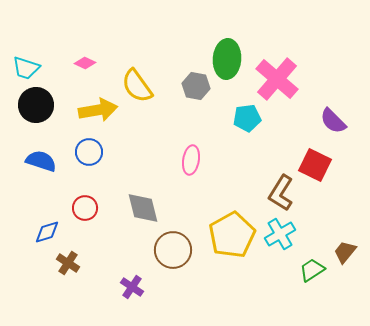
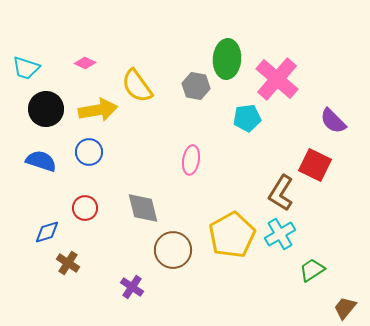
black circle: moved 10 px right, 4 px down
brown trapezoid: moved 56 px down
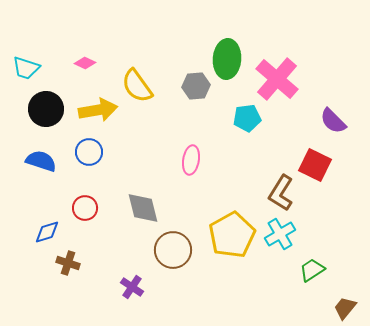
gray hexagon: rotated 16 degrees counterclockwise
brown cross: rotated 15 degrees counterclockwise
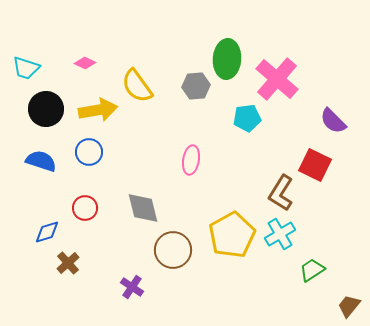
brown cross: rotated 30 degrees clockwise
brown trapezoid: moved 4 px right, 2 px up
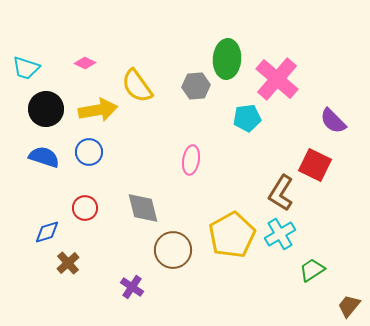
blue semicircle: moved 3 px right, 4 px up
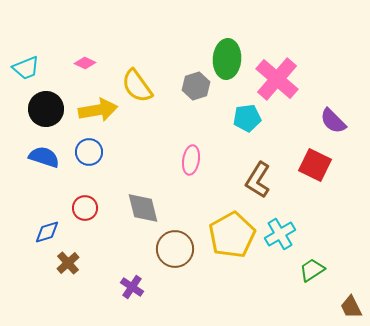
cyan trapezoid: rotated 40 degrees counterclockwise
gray hexagon: rotated 12 degrees counterclockwise
brown L-shape: moved 23 px left, 13 px up
brown circle: moved 2 px right, 1 px up
brown trapezoid: moved 2 px right, 1 px down; rotated 65 degrees counterclockwise
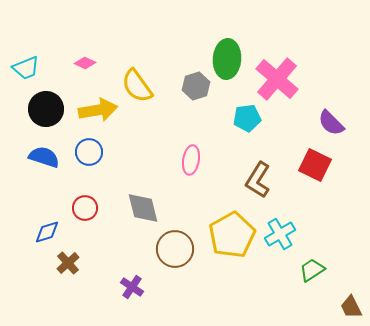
purple semicircle: moved 2 px left, 2 px down
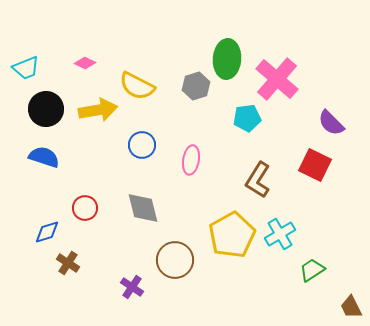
yellow semicircle: rotated 27 degrees counterclockwise
blue circle: moved 53 px right, 7 px up
brown circle: moved 11 px down
brown cross: rotated 15 degrees counterclockwise
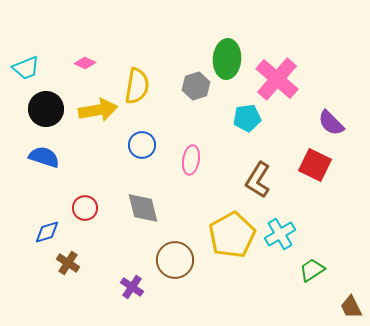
yellow semicircle: rotated 108 degrees counterclockwise
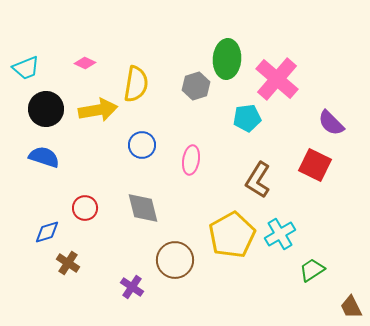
yellow semicircle: moved 1 px left, 2 px up
